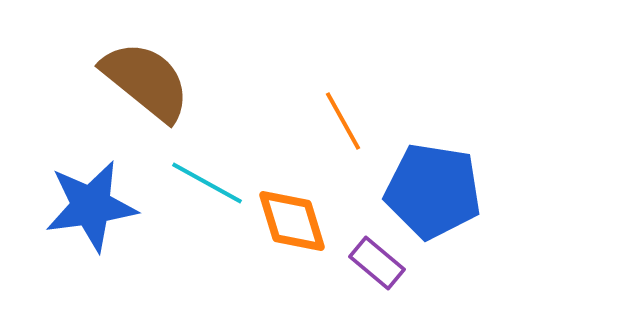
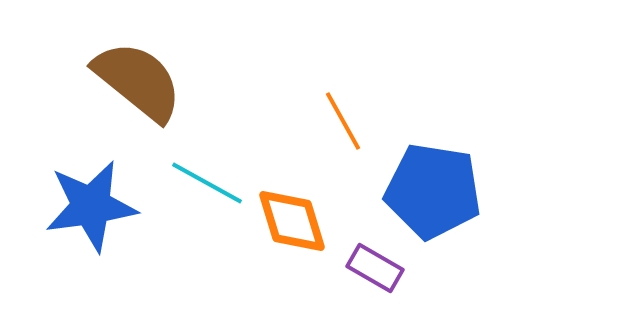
brown semicircle: moved 8 px left
purple rectangle: moved 2 px left, 5 px down; rotated 10 degrees counterclockwise
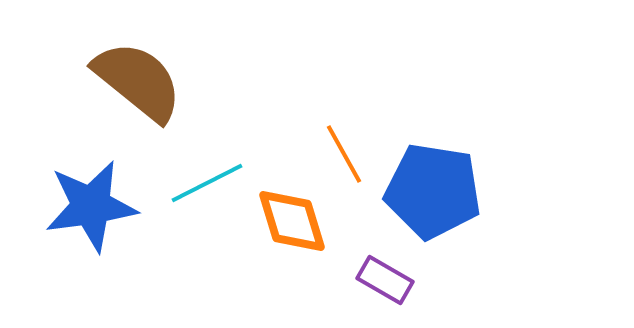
orange line: moved 1 px right, 33 px down
cyan line: rotated 56 degrees counterclockwise
purple rectangle: moved 10 px right, 12 px down
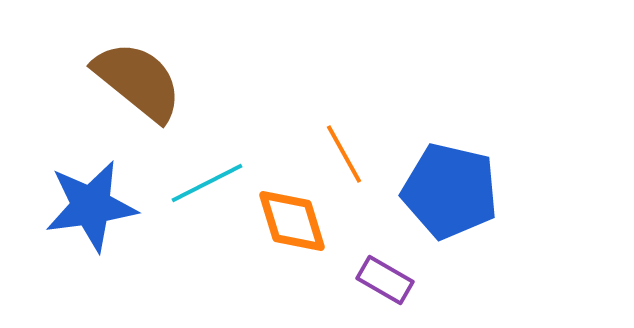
blue pentagon: moved 17 px right; rotated 4 degrees clockwise
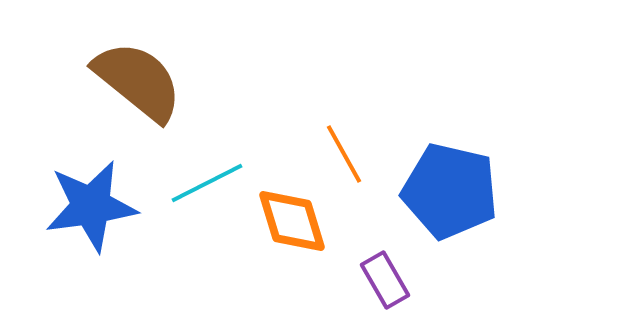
purple rectangle: rotated 30 degrees clockwise
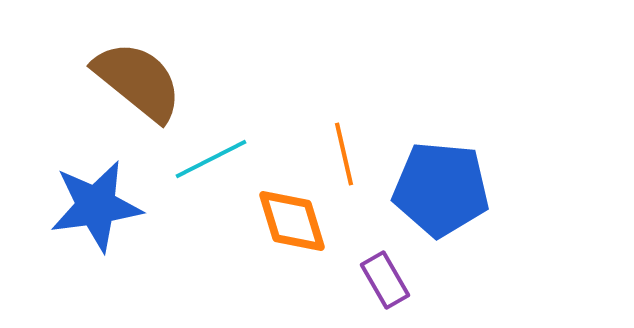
orange line: rotated 16 degrees clockwise
cyan line: moved 4 px right, 24 px up
blue pentagon: moved 9 px left, 2 px up; rotated 8 degrees counterclockwise
blue star: moved 5 px right
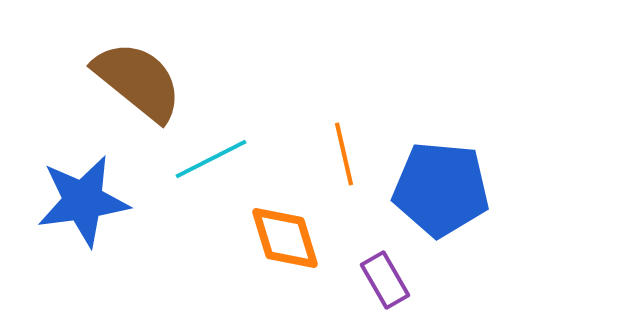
blue star: moved 13 px left, 5 px up
orange diamond: moved 7 px left, 17 px down
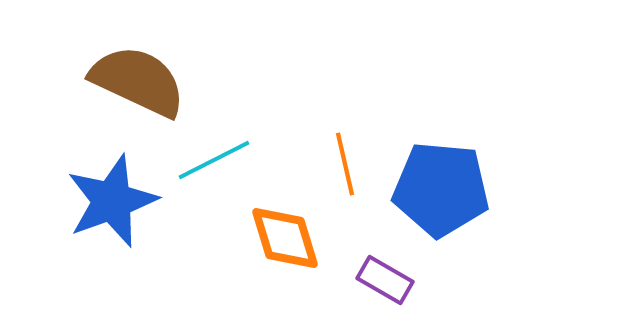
brown semicircle: rotated 14 degrees counterclockwise
orange line: moved 1 px right, 10 px down
cyan line: moved 3 px right, 1 px down
blue star: moved 29 px right; rotated 12 degrees counterclockwise
purple rectangle: rotated 30 degrees counterclockwise
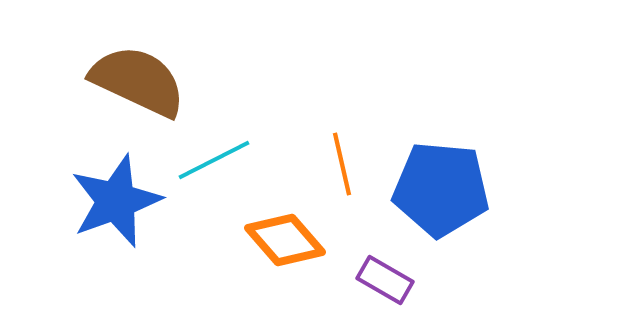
orange line: moved 3 px left
blue star: moved 4 px right
orange diamond: moved 2 px down; rotated 24 degrees counterclockwise
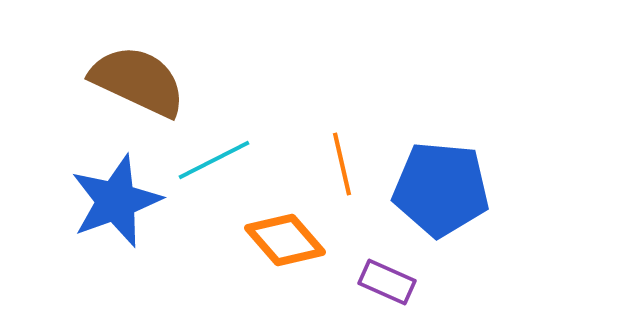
purple rectangle: moved 2 px right, 2 px down; rotated 6 degrees counterclockwise
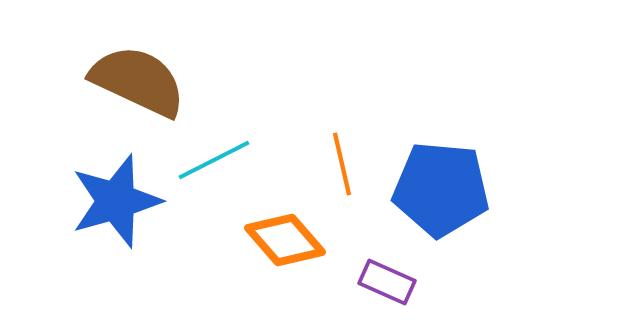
blue star: rotated 4 degrees clockwise
